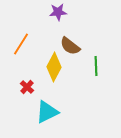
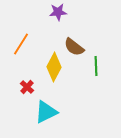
brown semicircle: moved 4 px right, 1 px down
cyan triangle: moved 1 px left
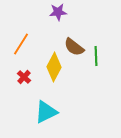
green line: moved 10 px up
red cross: moved 3 px left, 10 px up
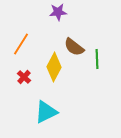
green line: moved 1 px right, 3 px down
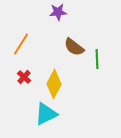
yellow diamond: moved 17 px down
cyan triangle: moved 2 px down
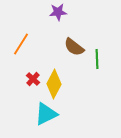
red cross: moved 9 px right, 2 px down
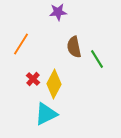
brown semicircle: rotated 40 degrees clockwise
green line: rotated 30 degrees counterclockwise
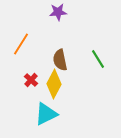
brown semicircle: moved 14 px left, 13 px down
green line: moved 1 px right
red cross: moved 2 px left, 1 px down
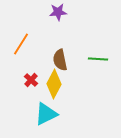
green line: rotated 54 degrees counterclockwise
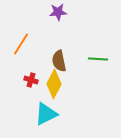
brown semicircle: moved 1 px left, 1 px down
red cross: rotated 24 degrees counterclockwise
